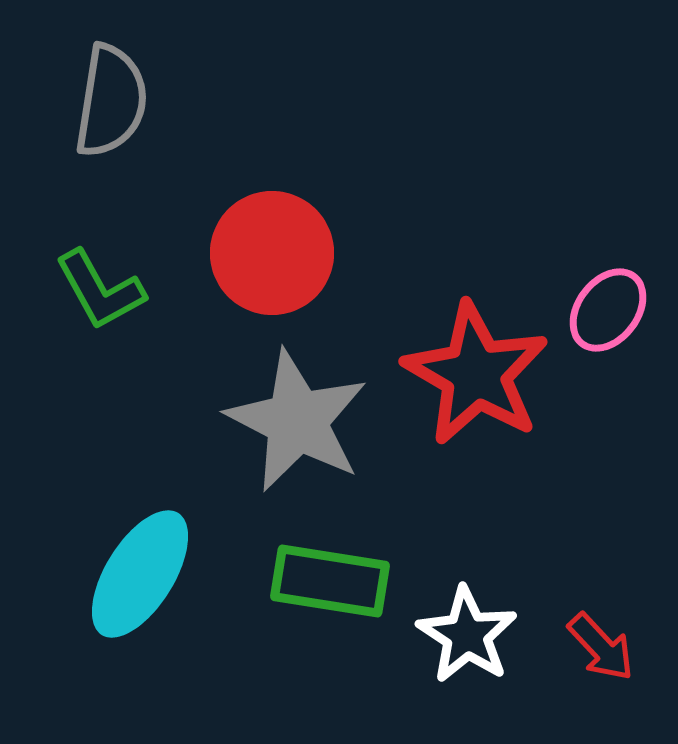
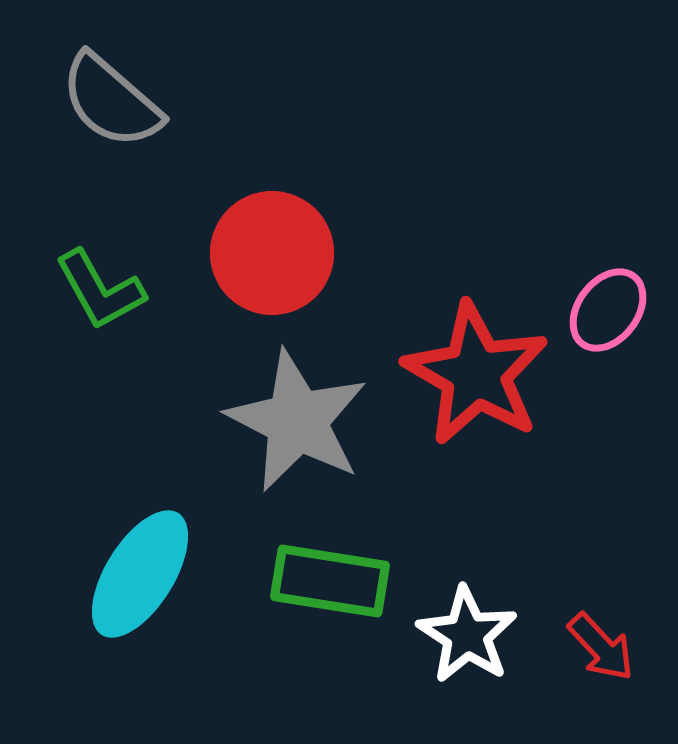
gray semicircle: rotated 122 degrees clockwise
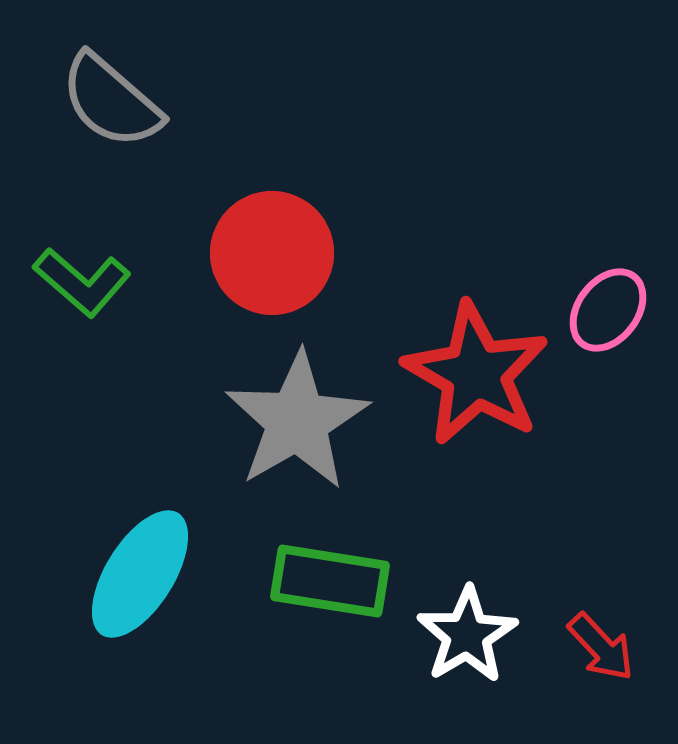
green L-shape: moved 18 px left, 8 px up; rotated 20 degrees counterclockwise
gray star: rotated 15 degrees clockwise
white star: rotated 8 degrees clockwise
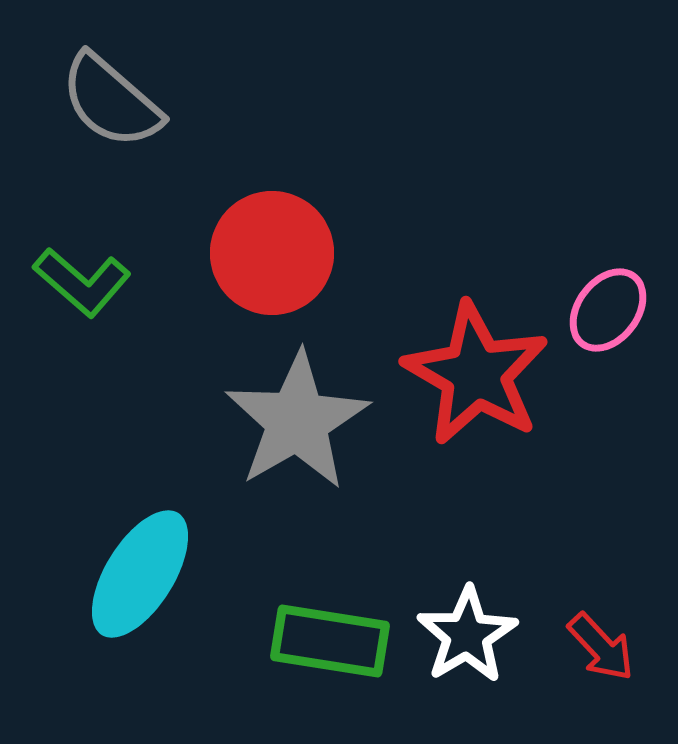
green rectangle: moved 60 px down
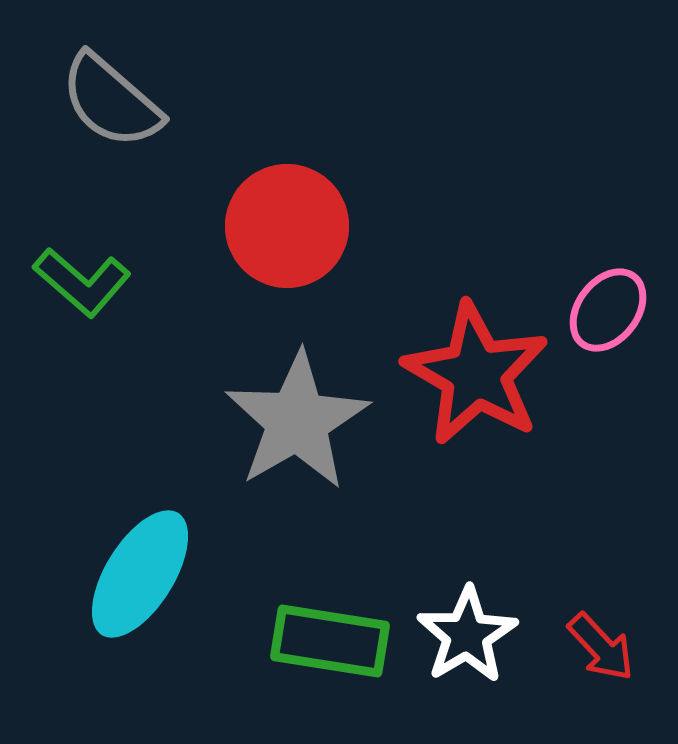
red circle: moved 15 px right, 27 px up
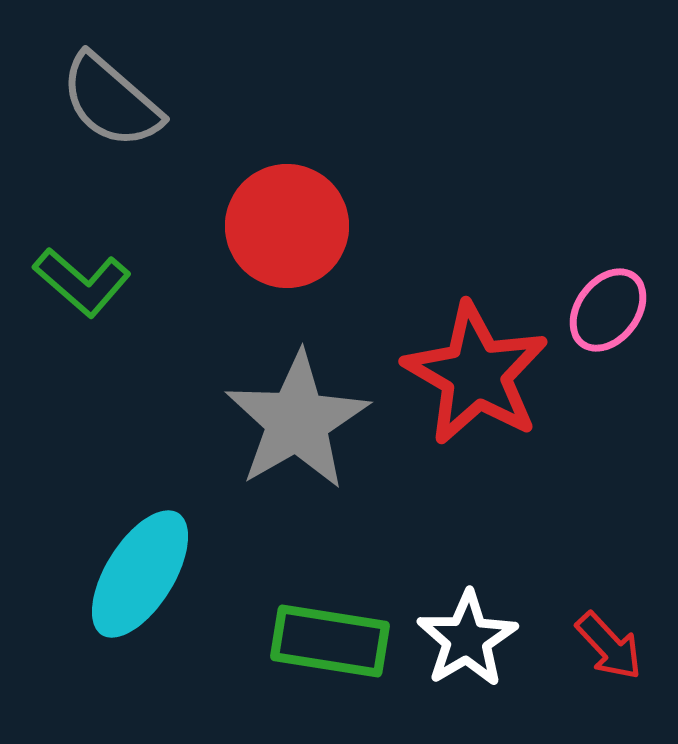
white star: moved 4 px down
red arrow: moved 8 px right, 1 px up
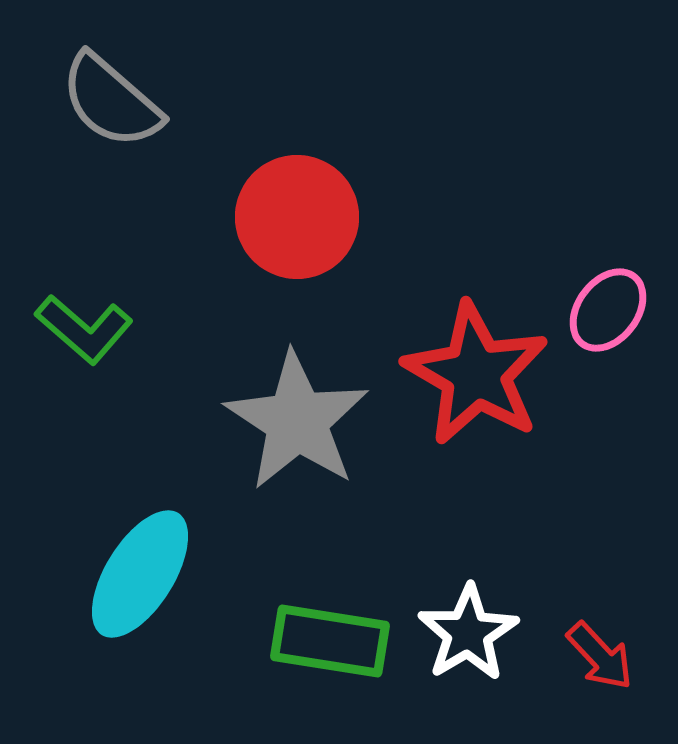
red circle: moved 10 px right, 9 px up
green L-shape: moved 2 px right, 47 px down
gray star: rotated 9 degrees counterclockwise
white star: moved 1 px right, 6 px up
red arrow: moved 9 px left, 10 px down
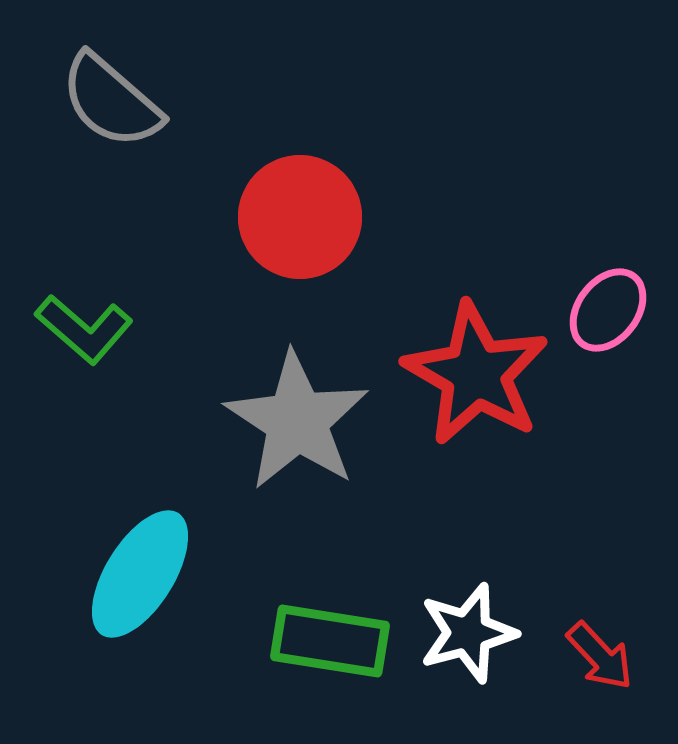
red circle: moved 3 px right
white star: rotated 16 degrees clockwise
